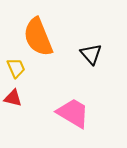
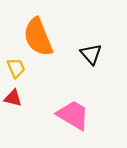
pink trapezoid: moved 2 px down
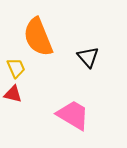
black triangle: moved 3 px left, 3 px down
red triangle: moved 4 px up
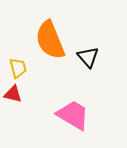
orange semicircle: moved 12 px right, 3 px down
yellow trapezoid: moved 2 px right; rotated 10 degrees clockwise
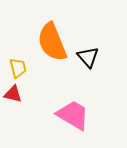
orange semicircle: moved 2 px right, 2 px down
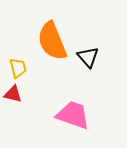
orange semicircle: moved 1 px up
pink trapezoid: rotated 12 degrees counterclockwise
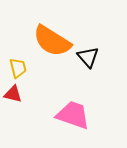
orange semicircle: rotated 36 degrees counterclockwise
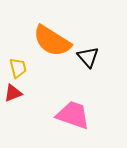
red triangle: moved 1 px up; rotated 36 degrees counterclockwise
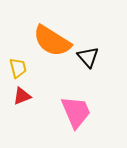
red triangle: moved 9 px right, 3 px down
pink trapezoid: moved 3 px right, 3 px up; rotated 48 degrees clockwise
